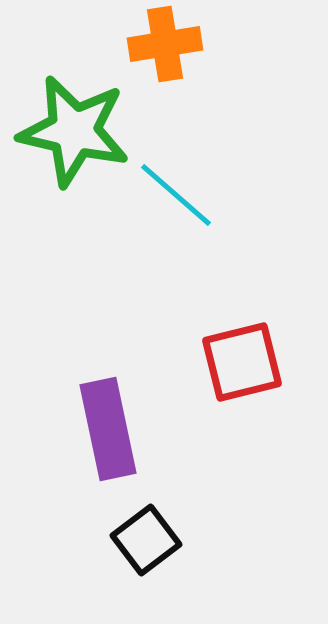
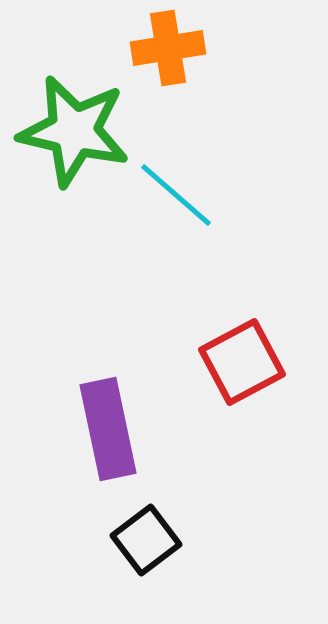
orange cross: moved 3 px right, 4 px down
red square: rotated 14 degrees counterclockwise
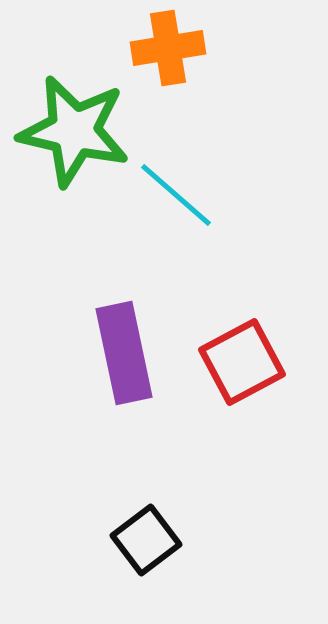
purple rectangle: moved 16 px right, 76 px up
